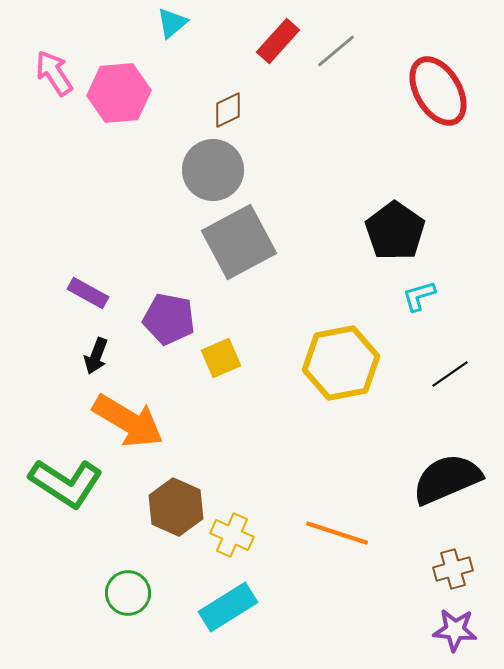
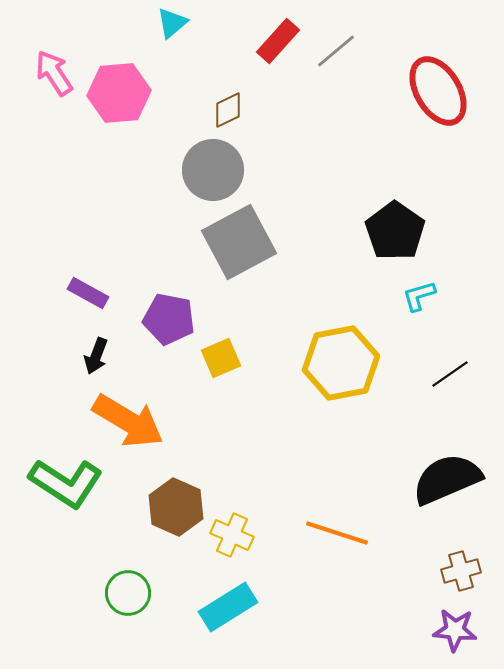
brown cross: moved 8 px right, 2 px down
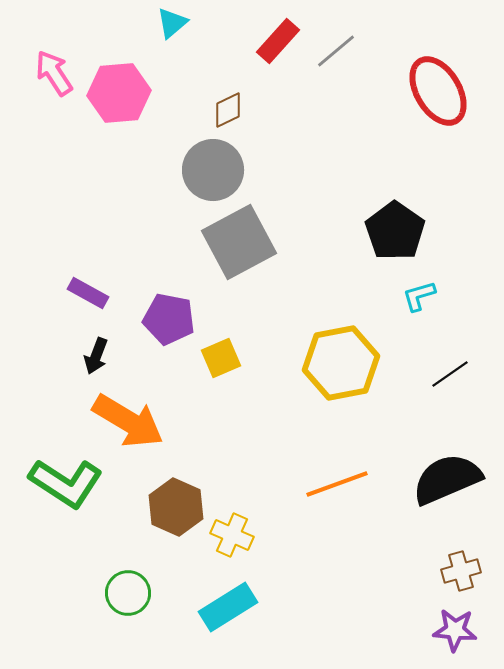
orange line: moved 49 px up; rotated 38 degrees counterclockwise
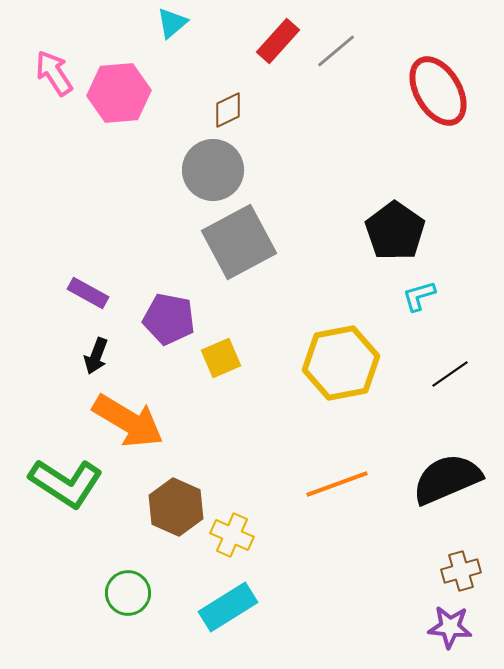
purple star: moved 5 px left, 3 px up
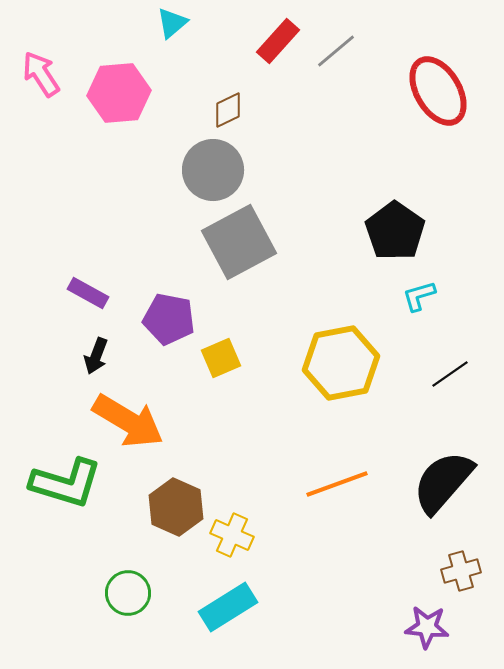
pink arrow: moved 13 px left, 1 px down
black semicircle: moved 4 px left, 3 px down; rotated 26 degrees counterclockwise
green L-shape: rotated 16 degrees counterclockwise
purple star: moved 23 px left
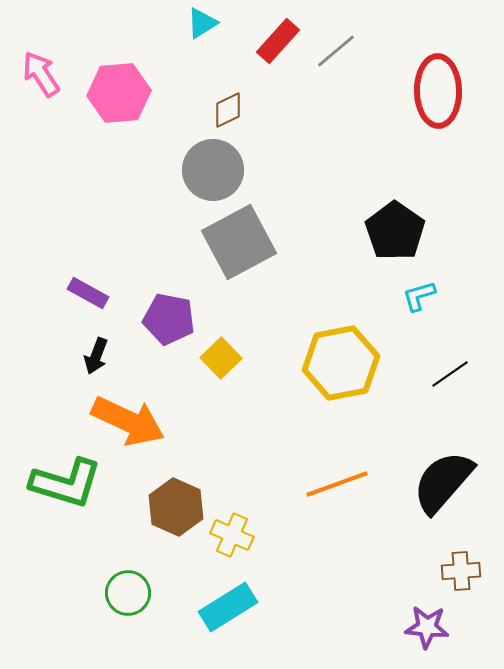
cyan triangle: moved 30 px right; rotated 8 degrees clockwise
red ellipse: rotated 30 degrees clockwise
yellow square: rotated 21 degrees counterclockwise
orange arrow: rotated 6 degrees counterclockwise
brown cross: rotated 12 degrees clockwise
